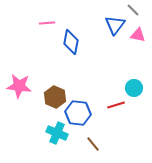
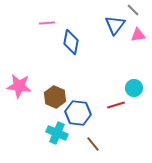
pink triangle: rotated 21 degrees counterclockwise
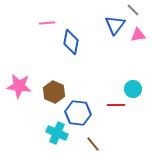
cyan circle: moved 1 px left, 1 px down
brown hexagon: moved 1 px left, 5 px up
red line: rotated 18 degrees clockwise
